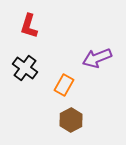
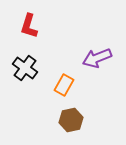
brown hexagon: rotated 15 degrees clockwise
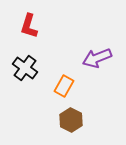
orange rectangle: moved 1 px down
brown hexagon: rotated 20 degrees counterclockwise
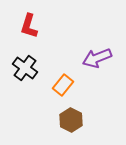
orange rectangle: moved 1 px left, 1 px up; rotated 10 degrees clockwise
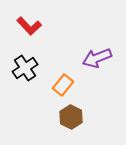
red L-shape: rotated 60 degrees counterclockwise
black cross: rotated 20 degrees clockwise
brown hexagon: moved 3 px up
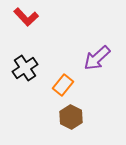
red L-shape: moved 3 px left, 9 px up
purple arrow: rotated 20 degrees counterclockwise
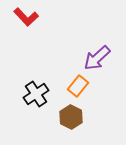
black cross: moved 11 px right, 26 px down
orange rectangle: moved 15 px right, 1 px down
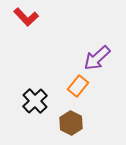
black cross: moved 1 px left, 7 px down; rotated 10 degrees counterclockwise
brown hexagon: moved 6 px down
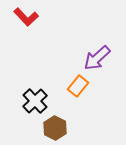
brown hexagon: moved 16 px left, 5 px down
